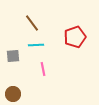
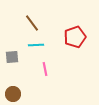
gray square: moved 1 px left, 1 px down
pink line: moved 2 px right
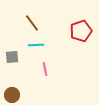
red pentagon: moved 6 px right, 6 px up
brown circle: moved 1 px left, 1 px down
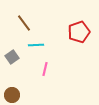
brown line: moved 8 px left
red pentagon: moved 2 px left, 1 px down
gray square: rotated 32 degrees counterclockwise
pink line: rotated 24 degrees clockwise
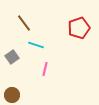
red pentagon: moved 4 px up
cyan line: rotated 21 degrees clockwise
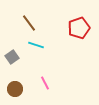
brown line: moved 5 px right
pink line: moved 14 px down; rotated 40 degrees counterclockwise
brown circle: moved 3 px right, 6 px up
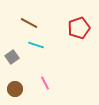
brown line: rotated 24 degrees counterclockwise
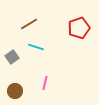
brown line: moved 1 px down; rotated 60 degrees counterclockwise
cyan line: moved 2 px down
pink line: rotated 40 degrees clockwise
brown circle: moved 2 px down
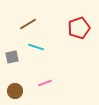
brown line: moved 1 px left
gray square: rotated 24 degrees clockwise
pink line: rotated 56 degrees clockwise
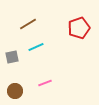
cyan line: rotated 42 degrees counterclockwise
